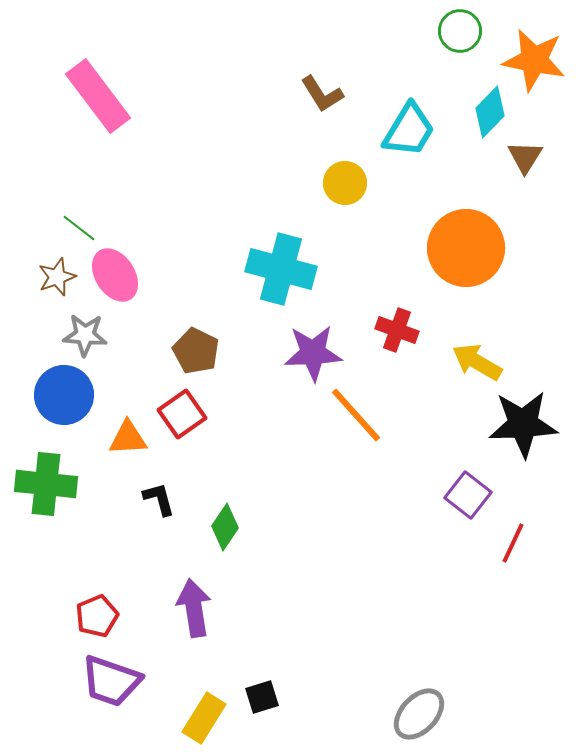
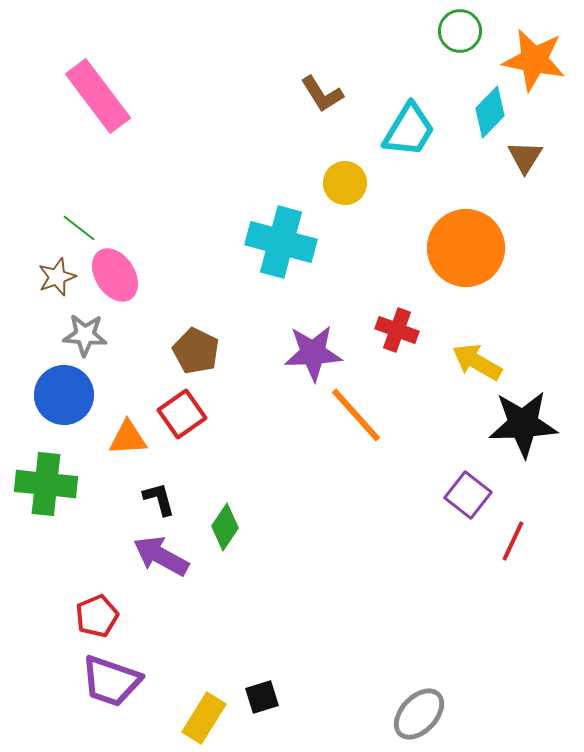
cyan cross: moved 27 px up
red line: moved 2 px up
purple arrow: moved 33 px left, 52 px up; rotated 52 degrees counterclockwise
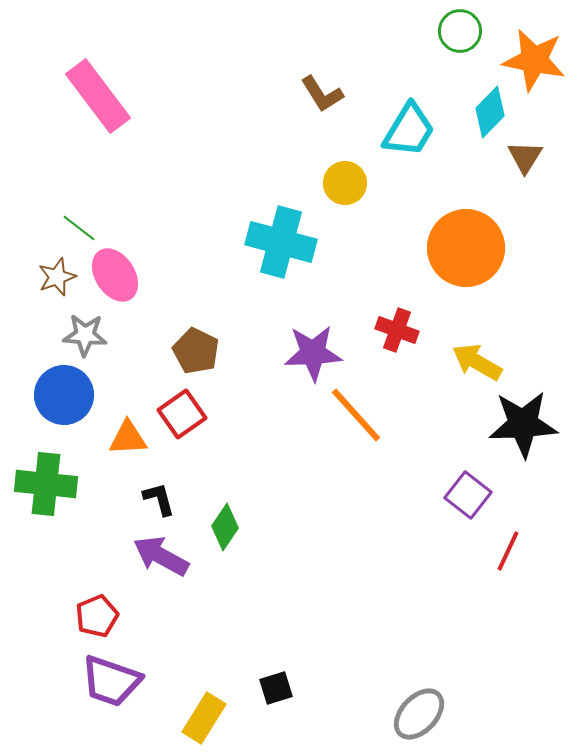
red line: moved 5 px left, 10 px down
black square: moved 14 px right, 9 px up
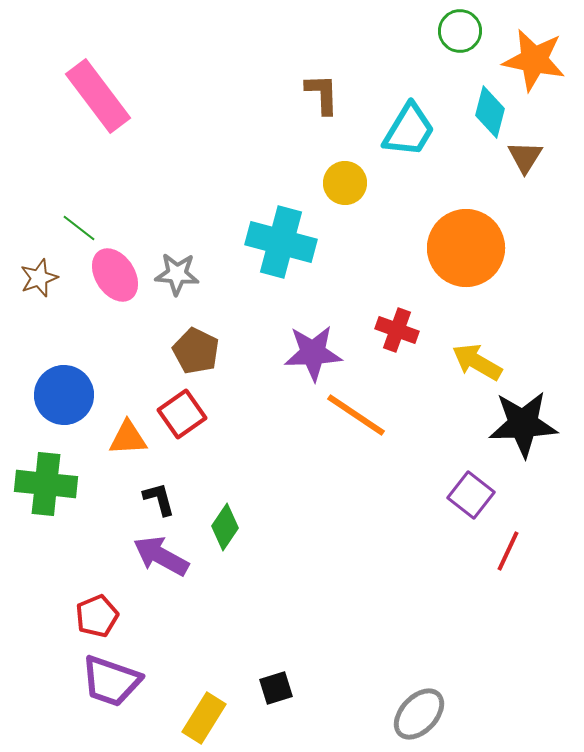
brown L-shape: rotated 150 degrees counterclockwise
cyan diamond: rotated 30 degrees counterclockwise
brown star: moved 18 px left, 1 px down
gray star: moved 92 px right, 61 px up
orange line: rotated 14 degrees counterclockwise
purple square: moved 3 px right
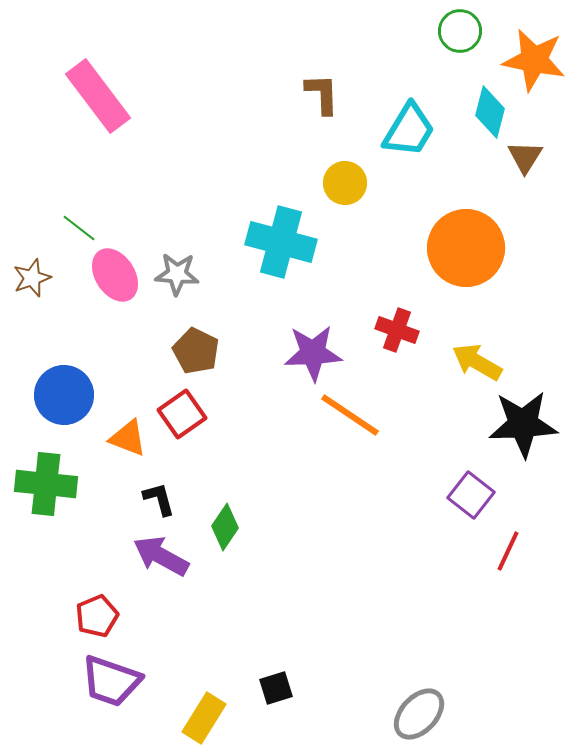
brown star: moved 7 px left
orange line: moved 6 px left
orange triangle: rotated 24 degrees clockwise
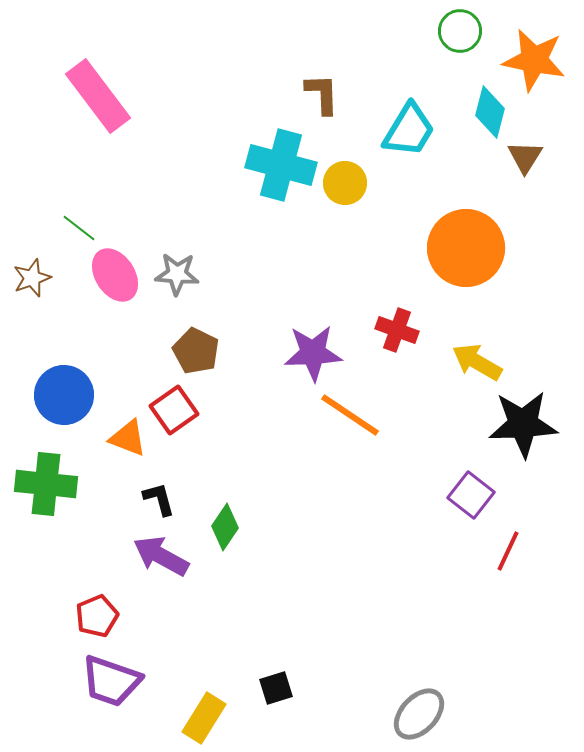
cyan cross: moved 77 px up
red square: moved 8 px left, 4 px up
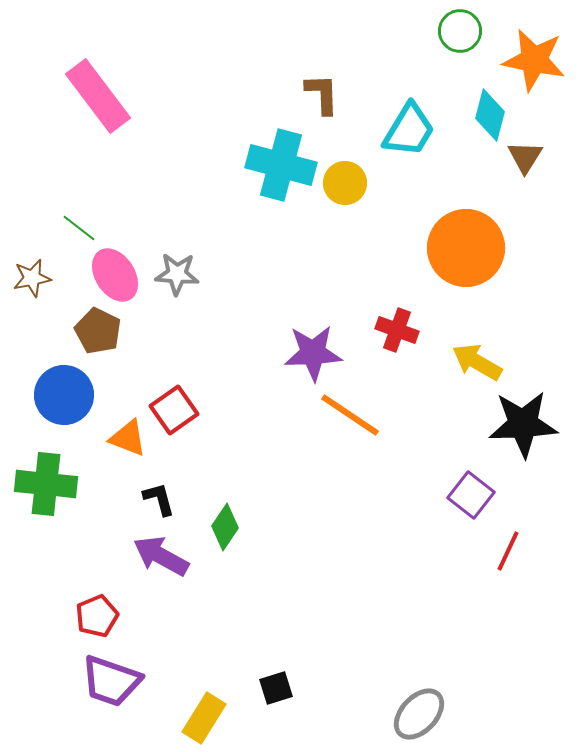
cyan diamond: moved 3 px down
brown star: rotated 9 degrees clockwise
brown pentagon: moved 98 px left, 20 px up
